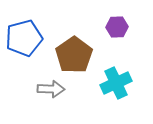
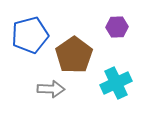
blue pentagon: moved 6 px right, 3 px up
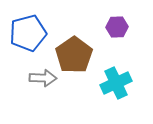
blue pentagon: moved 2 px left, 2 px up
gray arrow: moved 8 px left, 11 px up
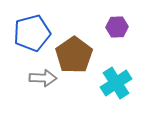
blue pentagon: moved 4 px right
cyan cross: rotated 8 degrees counterclockwise
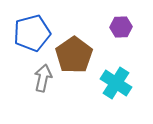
purple hexagon: moved 4 px right
gray arrow: rotated 80 degrees counterclockwise
cyan cross: rotated 24 degrees counterclockwise
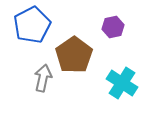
purple hexagon: moved 8 px left; rotated 10 degrees counterclockwise
blue pentagon: moved 8 px up; rotated 12 degrees counterclockwise
cyan cross: moved 6 px right
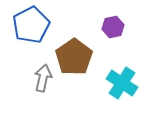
blue pentagon: moved 1 px left
brown pentagon: moved 2 px down
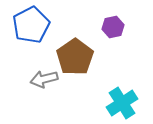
brown pentagon: moved 1 px right
gray arrow: moved 1 px right, 1 px down; rotated 116 degrees counterclockwise
cyan cross: moved 20 px down; rotated 24 degrees clockwise
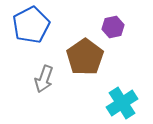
brown pentagon: moved 10 px right
gray arrow: rotated 56 degrees counterclockwise
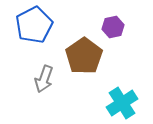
blue pentagon: moved 3 px right
brown pentagon: moved 1 px left, 1 px up
